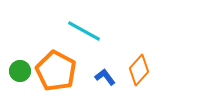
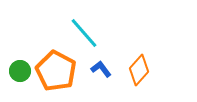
cyan line: moved 2 px down; rotated 20 degrees clockwise
blue L-shape: moved 4 px left, 8 px up
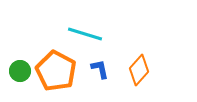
cyan line: moved 1 px right, 1 px down; rotated 32 degrees counterclockwise
blue L-shape: moved 1 px left; rotated 25 degrees clockwise
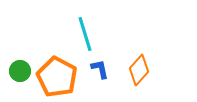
cyan line: rotated 56 degrees clockwise
orange pentagon: moved 1 px right, 6 px down
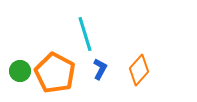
blue L-shape: rotated 40 degrees clockwise
orange pentagon: moved 2 px left, 4 px up
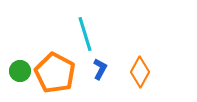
orange diamond: moved 1 px right, 2 px down; rotated 12 degrees counterclockwise
